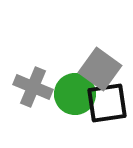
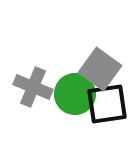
black square: moved 1 px down
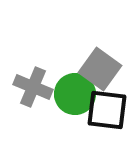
black square: moved 6 px down; rotated 15 degrees clockwise
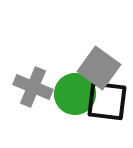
gray square: moved 1 px left, 1 px up
black square: moved 9 px up
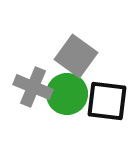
gray square: moved 23 px left, 12 px up
green circle: moved 8 px left
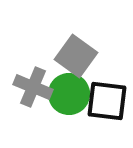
green circle: moved 2 px right
